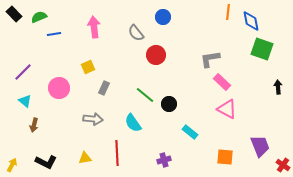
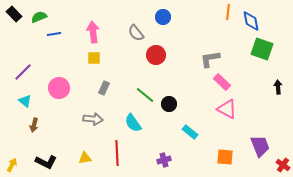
pink arrow: moved 1 px left, 5 px down
yellow square: moved 6 px right, 9 px up; rotated 24 degrees clockwise
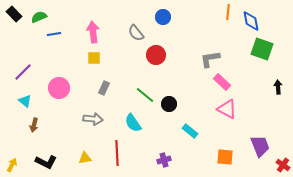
cyan rectangle: moved 1 px up
